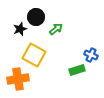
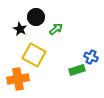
black star: rotated 24 degrees counterclockwise
blue cross: moved 2 px down
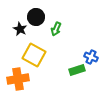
green arrow: rotated 152 degrees clockwise
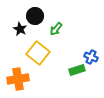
black circle: moved 1 px left, 1 px up
green arrow: rotated 16 degrees clockwise
yellow square: moved 4 px right, 2 px up; rotated 10 degrees clockwise
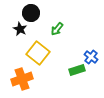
black circle: moved 4 px left, 3 px up
green arrow: moved 1 px right
blue cross: rotated 16 degrees clockwise
orange cross: moved 4 px right; rotated 10 degrees counterclockwise
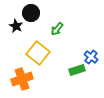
black star: moved 4 px left, 3 px up
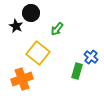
green rectangle: moved 1 px down; rotated 56 degrees counterclockwise
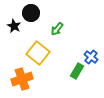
black star: moved 2 px left
green rectangle: rotated 14 degrees clockwise
